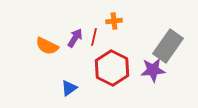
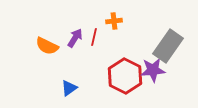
red hexagon: moved 13 px right, 8 px down
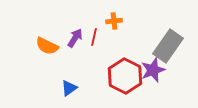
purple star: rotated 15 degrees counterclockwise
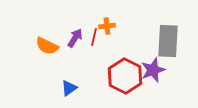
orange cross: moved 7 px left, 5 px down
gray rectangle: moved 5 px up; rotated 32 degrees counterclockwise
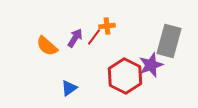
red line: rotated 24 degrees clockwise
gray rectangle: moved 1 px right; rotated 12 degrees clockwise
orange semicircle: rotated 15 degrees clockwise
purple star: moved 2 px left, 5 px up
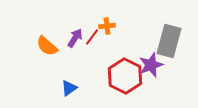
red line: moved 2 px left
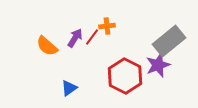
gray rectangle: rotated 36 degrees clockwise
purple star: moved 7 px right
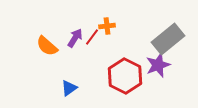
gray rectangle: moved 1 px left, 2 px up
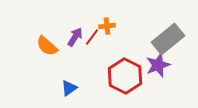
purple arrow: moved 1 px up
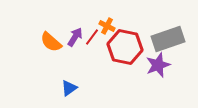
orange cross: rotated 35 degrees clockwise
gray rectangle: rotated 20 degrees clockwise
orange semicircle: moved 4 px right, 4 px up
red hexagon: moved 29 px up; rotated 16 degrees counterclockwise
